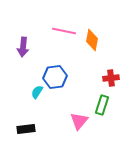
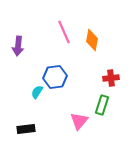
pink line: moved 1 px down; rotated 55 degrees clockwise
purple arrow: moved 5 px left, 1 px up
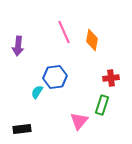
black rectangle: moved 4 px left
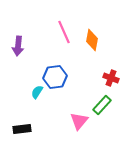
red cross: rotated 28 degrees clockwise
green rectangle: rotated 24 degrees clockwise
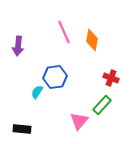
black rectangle: rotated 12 degrees clockwise
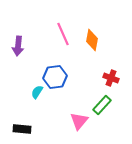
pink line: moved 1 px left, 2 px down
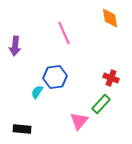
pink line: moved 1 px right, 1 px up
orange diamond: moved 18 px right, 22 px up; rotated 20 degrees counterclockwise
purple arrow: moved 3 px left
green rectangle: moved 1 px left, 1 px up
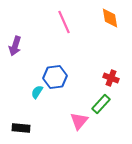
pink line: moved 11 px up
purple arrow: rotated 12 degrees clockwise
black rectangle: moved 1 px left, 1 px up
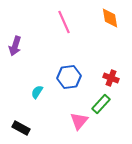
blue hexagon: moved 14 px right
black rectangle: rotated 24 degrees clockwise
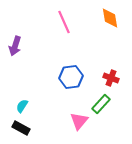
blue hexagon: moved 2 px right
cyan semicircle: moved 15 px left, 14 px down
